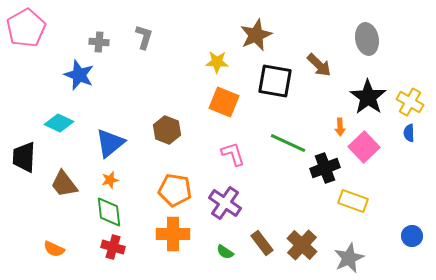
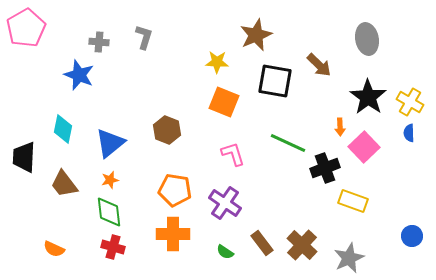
cyan diamond: moved 4 px right, 6 px down; rotated 76 degrees clockwise
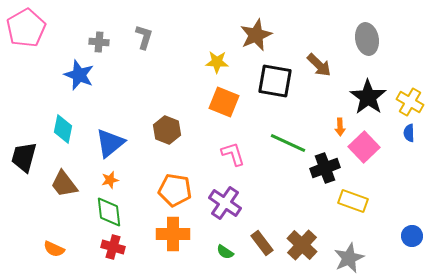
black trapezoid: rotated 12 degrees clockwise
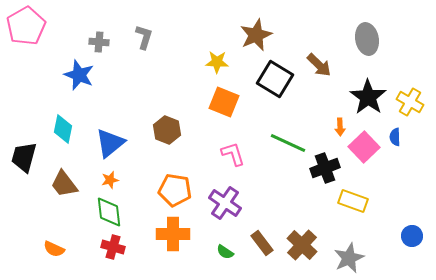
pink pentagon: moved 2 px up
black square: moved 2 px up; rotated 21 degrees clockwise
blue semicircle: moved 14 px left, 4 px down
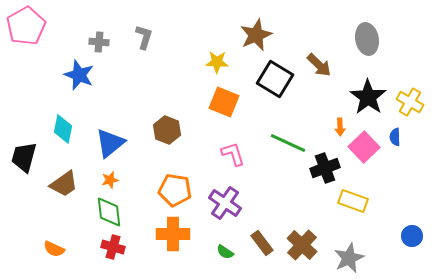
brown trapezoid: rotated 88 degrees counterclockwise
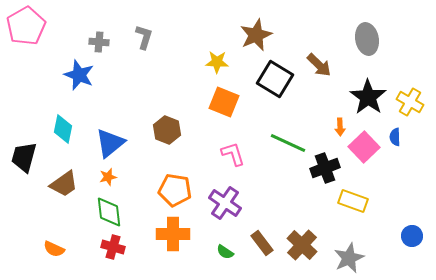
orange star: moved 2 px left, 3 px up
